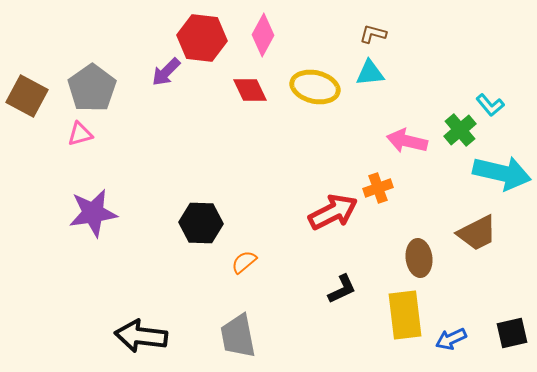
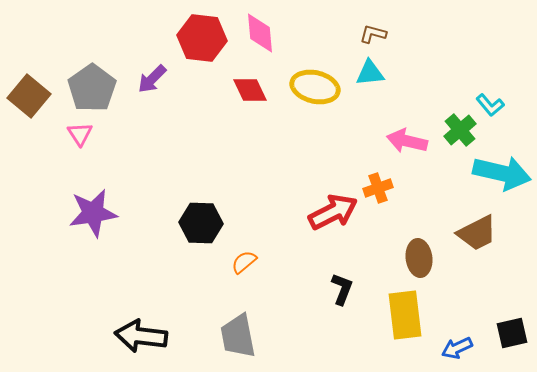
pink diamond: moved 3 px left, 2 px up; rotated 33 degrees counterclockwise
purple arrow: moved 14 px left, 7 px down
brown square: moved 2 px right; rotated 12 degrees clockwise
pink triangle: rotated 48 degrees counterclockwise
black L-shape: rotated 44 degrees counterclockwise
blue arrow: moved 6 px right, 9 px down
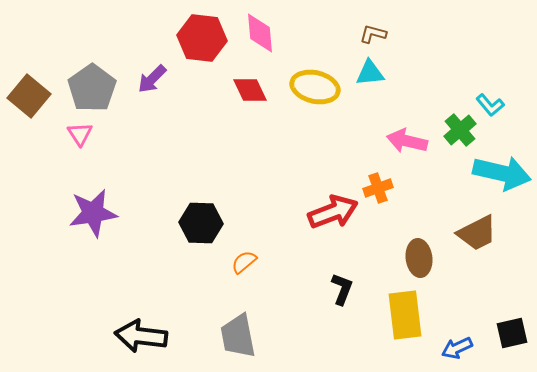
red arrow: rotated 6 degrees clockwise
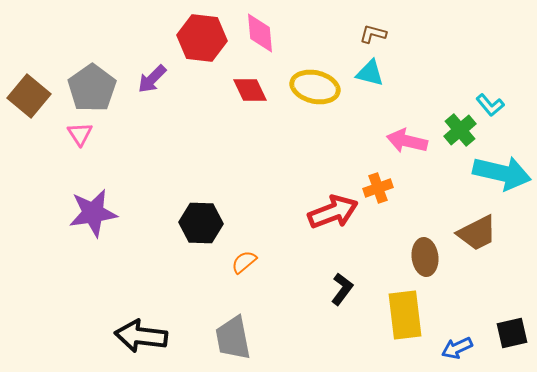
cyan triangle: rotated 20 degrees clockwise
brown ellipse: moved 6 px right, 1 px up
black L-shape: rotated 16 degrees clockwise
gray trapezoid: moved 5 px left, 2 px down
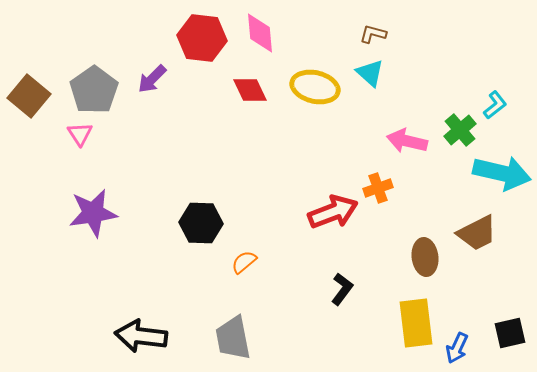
cyan triangle: rotated 28 degrees clockwise
gray pentagon: moved 2 px right, 2 px down
cyan L-shape: moved 5 px right; rotated 88 degrees counterclockwise
yellow rectangle: moved 11 px right, 8 px down
black square: moved 2 px left
blue arrow: rotated 40 degrees counterclockwise
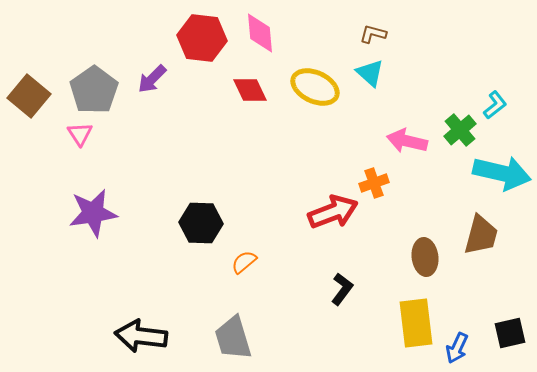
yellow ellipse: rotated 12 degrees clockwise
orange cross: moved 4 px left, 5 px up
brown trapezoid: moved 4 px right, 2 px down; rotated 48 degrees counterclockwise
gray trapezoid: rotated 6 degrees counterclockwise
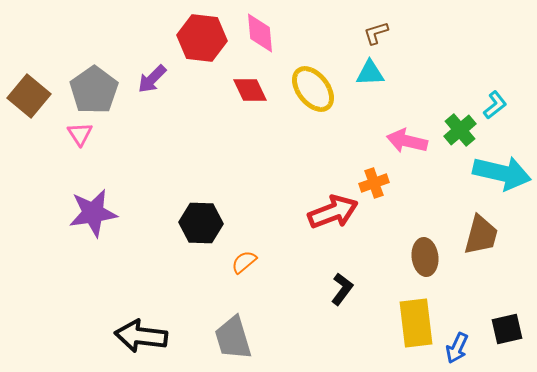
brown L-shape: moved 3 px right, 1 px up; rotated 32 degrees counterclockwise
cyan triangle: rotated 44 degrees counterclockwise
yellow ellipse: moved 2 px left, 2 px down; rotated 27 degrees clockwise
black square: moved 3 px left, 4 px up
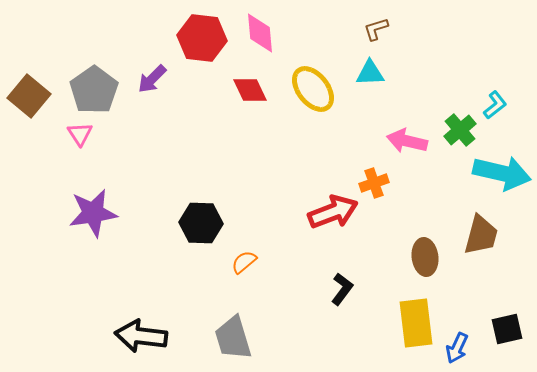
brown L-shape: moved 4 px up
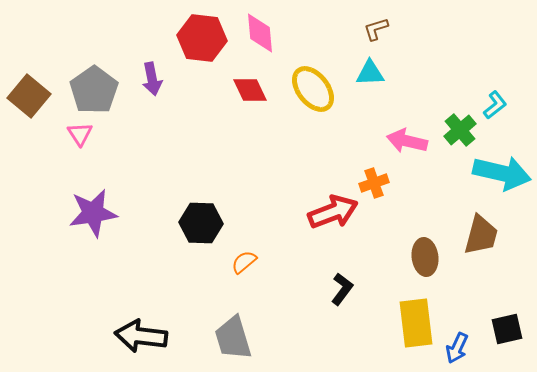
purple arrow: rotated 56 degrees counterclockwise
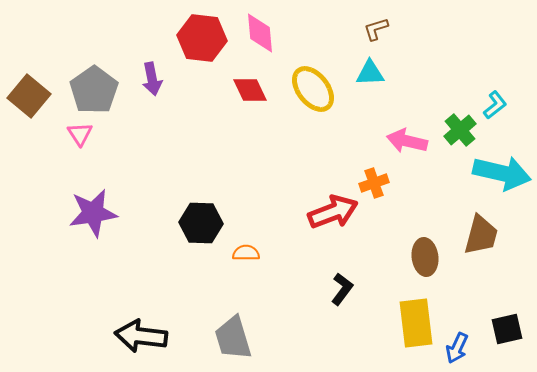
orange semicircle: moved 2 px right, 9 px up; rotated 40 degrees clockwise
